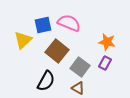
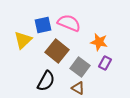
orange star: moved 8 px left
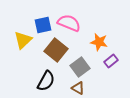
brown square: moved 1 px left, 1 px up
purple rectangle: moved 6 px right, 2 px up; rotated 24 degrees clockwise
gray square: rotated 18 degrees clockwise
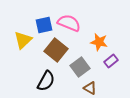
blue square: moved 1 px right
brown triangle: moved 12 px right
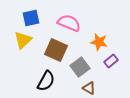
blue square: moved 13 px left, 7 px up
brown square: rotated 15 degrees counterclockwise
brown triangle: moved 1 px left
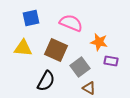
pink semicircle: moved 2 px right
yellow triangle: moved 8 px down; rotated 48 degrees clockwise
purple rectangle: rotated 48 degrees clockwise
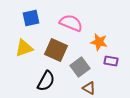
yellow triangle: moved 1 px right; rotated 24 degrees counterclockwise
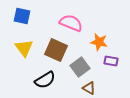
blue square: moved 9 px left, 2 px up; rotated 24 degrees clockwise
yellow triangle: rotated 48 degrees counterclockwise
black semicircle: moved 1 px left, 1 px up; rotated 30 degrees clockwise
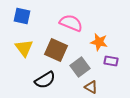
brown triangle: moved 2 px right, 1 px up
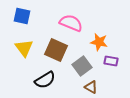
gray square: moved 2 px right, 1 px up
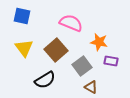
brown square: rotated 25 degrees clockwise
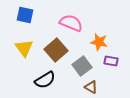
blue square: moved 3 px right, 1 px up
